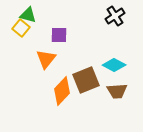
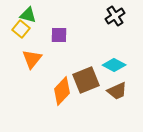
yellow square: moved 1 px down
orange triangle: moved 14 px left
brown trapezoid: rotated 20 degrees counterclockwise
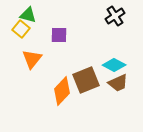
brown trapezoid: moved 1 px right, 8 px up
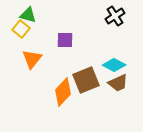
purple square: moved 6 px right, 5 px down
orange diamond: moved 1 px right, 1 px down
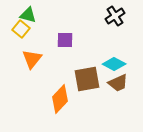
cyan diamond: moved 1 px up
brown square: moved 1 px right, 1 px up; rotated 12 degrees clockwise
orange diamond: moved 3 px left, 7 px down
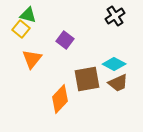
purple square: rotated 36 degrees clockwise
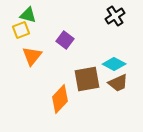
yellow square: moved 1 px down; rotated 30 degrees clockwise
orange triangle: moved 3 px up
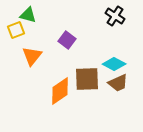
black cross: rotated 24 degrees counterclockwise
yellow square: moved 5 px left
purple square: moved 2 px right
brown square: rotated 8 degrees clockwise
orange diamond: moved 8 px up; rotated 12 degrees clockwise
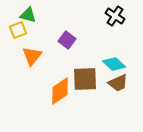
yellow square: moved 2 px right
cyan diamond: rotated 15 degrees clockwise
brown square: moved 2 px left
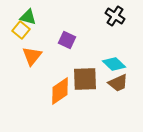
green triangle: moved 2 px down
yellow square: moved 3 px right; rotated 30 degrees counterclockwise
purple square: rotated 12 degrees counterclockwise
